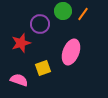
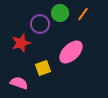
green circle: moved 3 px left, 2 px down
pink ellipse: rotated 25 degrees clockwise
pink semicircle: moved 3 px down
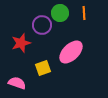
orange line: moved 1 px right, 1 px up; rotated 40 degrees counterclockwise
purple circle: moved 2 px right, 1 px down
pink semicircle: moved 2 px left
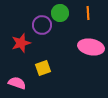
orange line: moved 4 px right
pink ellipse: moved 20 px right, 5 px up; rotated 55 degrees clockwise
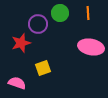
purple circle: moved 4 px left, 1 px up
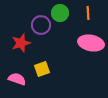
purple circle: moved 3 px right, 1 px down
pink ellipse: moved 4 px up
yellow square: moved 1 px left, 1 px down
pink semicircle: moved 4 px up
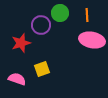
orange line: moved 1 px left, 2 px down
pink ellipse: moved 1 px right, 3 px up
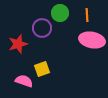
purple circle: moved 1 px right, 3 px down
red star: moved 3 px left, 1 px down
pink semicircle: moved 7 px right, 2 px down
